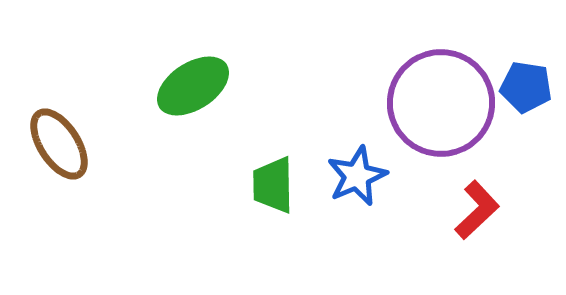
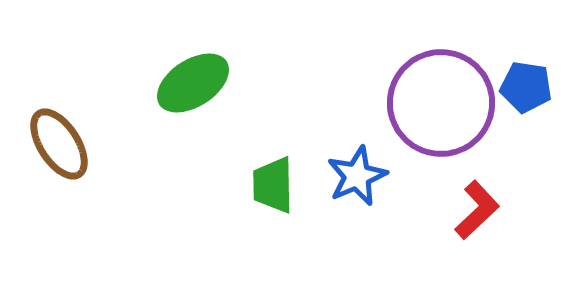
green ellipse: moved 3 px up
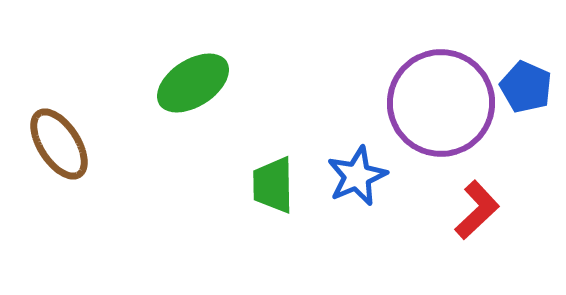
blue pentagon: rotated 15 degrees clockwise
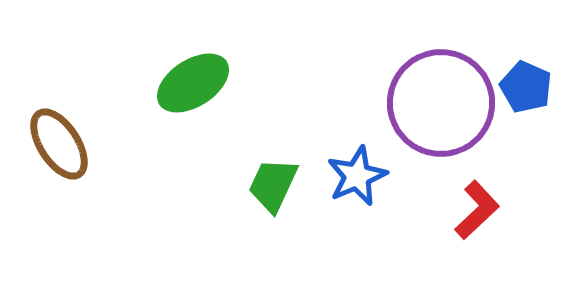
green trapezoid: rotated 26 degrees clockwise
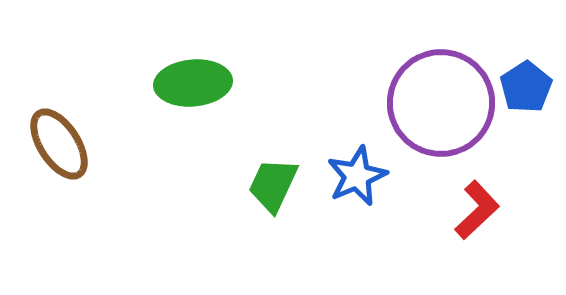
green ellipse: rotated 28 degrees clockwise
blue pentagon: rotated 15 degrees clockwise
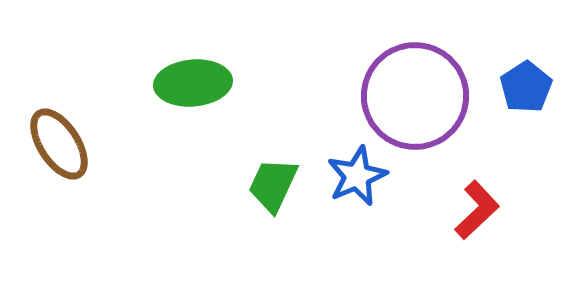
purple circle: moved 26 px left, 7 px up
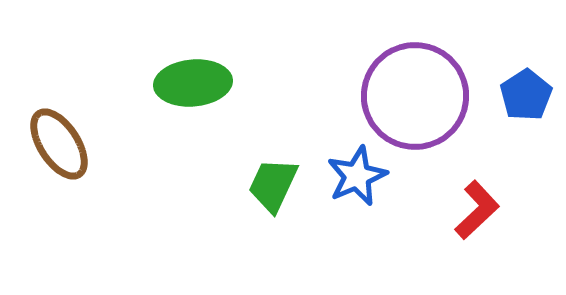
blue pentagon: moved 8 px down
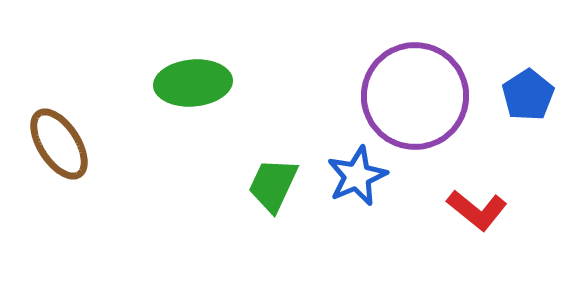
blue pentagon: moved 2 px right
red L-shape: rotated 82 degrees clockwise
